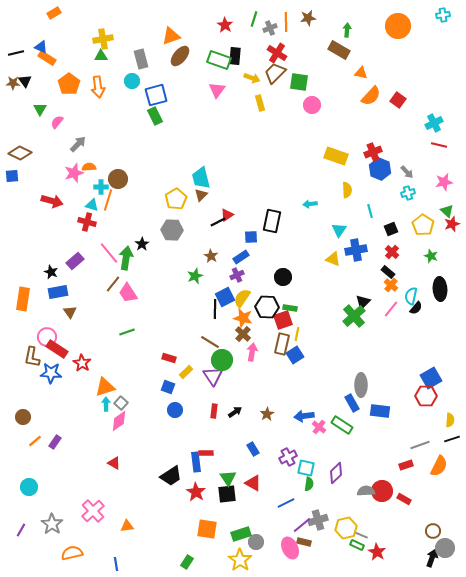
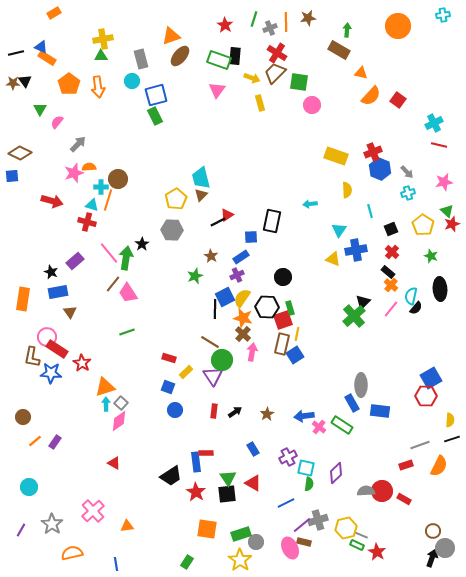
green rectangle at (290, 308): rotated 64 degrees clockwise
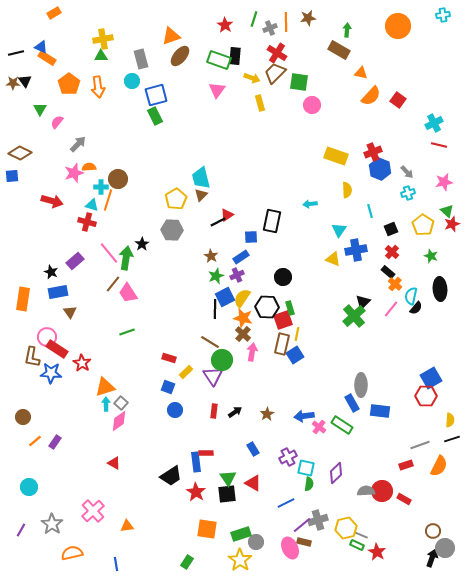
green star at (195, 276): moved 21 px right
orange cross at (391, 285): moved 4 px right, 1 px up
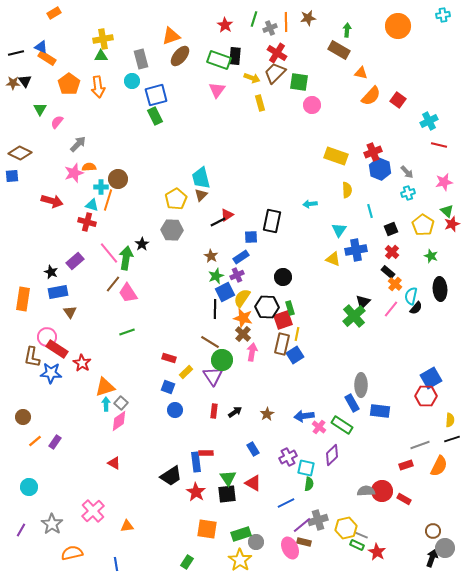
cyan cross at (434, 123): moved 5 px left, 2 px up
blue square at (225, 297): moved 5 px up
purple diamond at (336, 473): moved 4 px left, 18 px up
